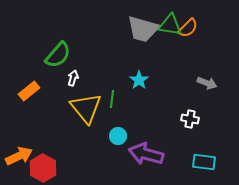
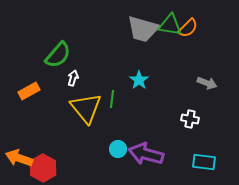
orange rectangle: rotated 10 degrees clockwise
cyan circle: moved 13 px down
orange arrow: moved 2 px down; rotated 136 degrees counterclockwise
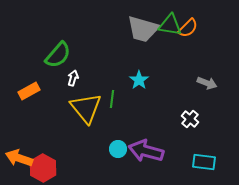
white cross: rotated 30 degrees clockwise
purple arrow: moved 3 px up
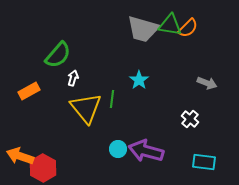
orange arrow: moved 1 px right, 2 px up
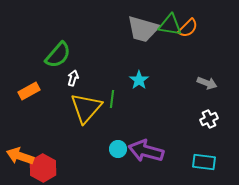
yellow triangle: rotated 20 degrees clockwise
white cross: moved 19 px right; rotated 24 degrees clockwise
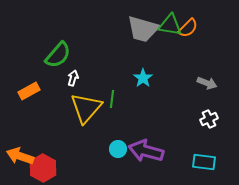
cyan star: moved 4 px right, 2 px up
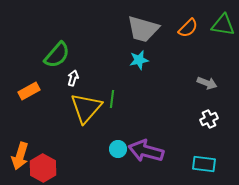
green triangle: moved 53 px right
green semicircle: moved 1 px left
cyan star: moved 4 px left, 18 px up; rotated 24 degrees clockwise
orange arrow: rotated 92 degrees counterclockwise
cyan rectangle: moved 2 px down
